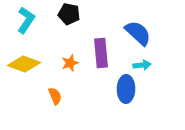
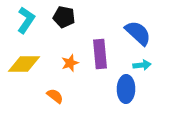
black pentagon: moved 5 px left, 3 px down
purple rectangle: moved 1 px left, 1 px down
yellow diamond: rotated 20 degrees counterclockwise
orange semicircle: rotated 30 degrees counterclockwise
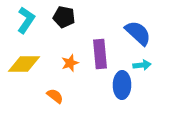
blue ellipse: moved 4 px left, 4 px up
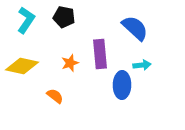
blue semicircle: moved 3 px left, 5 px up
yellow diamond: moved 2 px left, 2 px down; rotated 12 degrees clockwise
